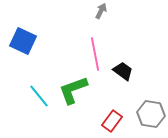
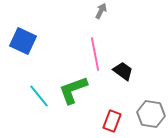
red rectangle: rotated 15 degrees counterclockwise
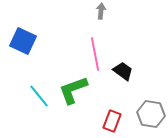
gray arrow: rotated 21 degrees counterclockwise
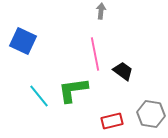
green L-shape: rotated 12 degrees clockwise
red rectangle: rotated 55 degrees clockwise
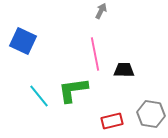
gray arrow: rotated 21 degrees clockwise
black trapezoid: moved 1 px right, 1 px up; rotated 35 degrees counterclockwise
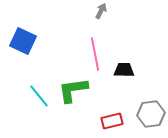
gray hexagon: rotated 16 degrees counterclockwise
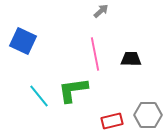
gray arrow: rotated 21 degrees clockwise
black trapezoid: moved 7 px right, 11 px up
gray hexagon: moved 3 px left, 1 px down; rotated 8 degrees clockwise
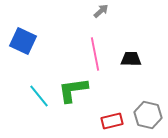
gray hexagon: rotated 12 degrees clockwise
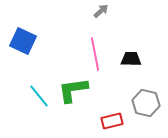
gray hexagon: moved 2 px left, 12 px up
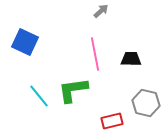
blue square: moved 2 px right, 1 px down
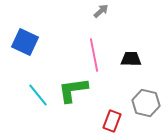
pink line: moved 1 px left, 1 px down
cyan line: moved 1 px left, 1 px up
red rectangle: rotated 55 degrees counterclockwise
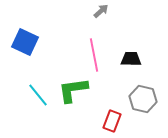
gray hexagon: moved 3 px left, 4 px up
